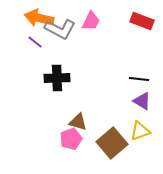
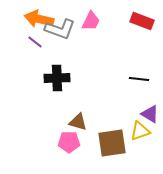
orange arrow: moved 1 px down
gray L-shape: rotated 8 degrees counterclockwise
purple triangle: moved 8 px right, 13 px down
pink pentagon: moved 2 px left, 3 px down; rotated 20 degrees clockwise
brown square: rotated 32 degrees clockwise
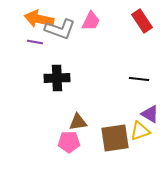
red rectangle: rotated 35 degrees clockwise
purple line: rotated 28 degrees counterclockwise
brown triangle: rotated 24 degrees counterclockwise
brown square: moved 3 px right, 5 px up
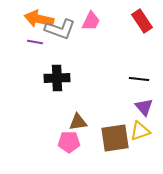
purple triangle: moved 6 px left, 7 px up; rotated 18 degrees clockwise
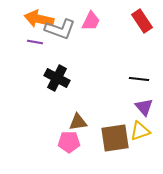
black cross: rotated 30 degrees clockwise
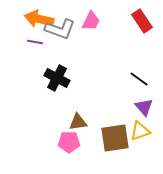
black line: rotated 30 degrees clockwise
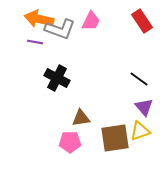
brown triangle: moved 3 px right, 4 px up
pink pentagon: moved 1 px right
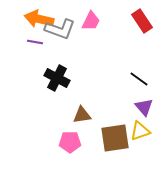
brown triangle: moved 1 px right, 3 px up
